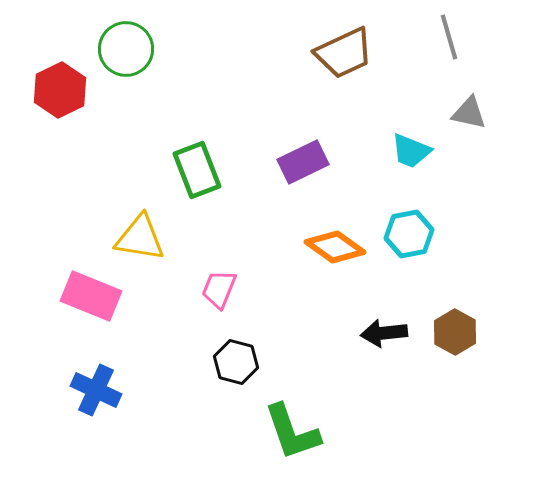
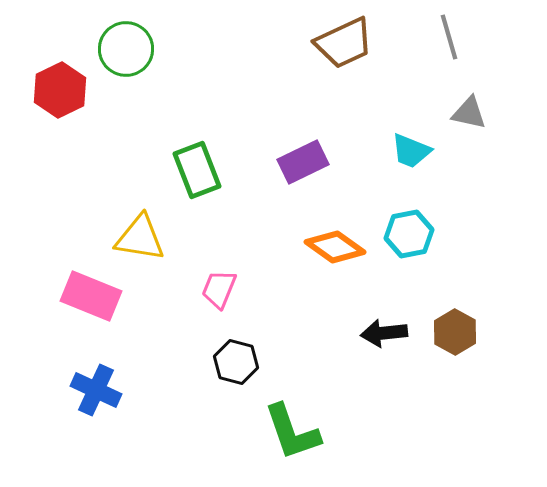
brown trapezoid: moved 10 px up
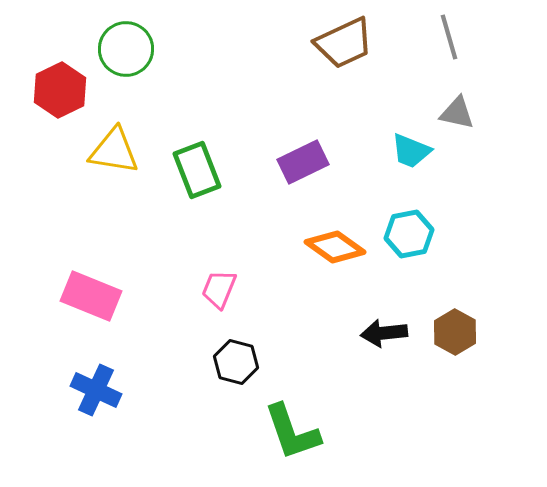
gray triangle: moved 12 px left
yellow triangle: moved 26 px left, 87 px up
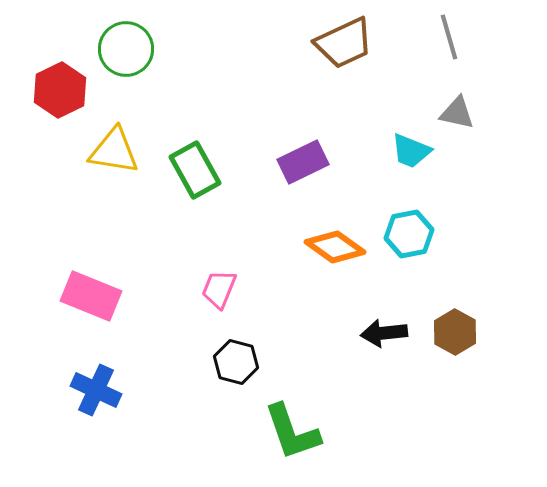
green rectangle: moved 2 px left; rotated 8 degrees counterclockwise
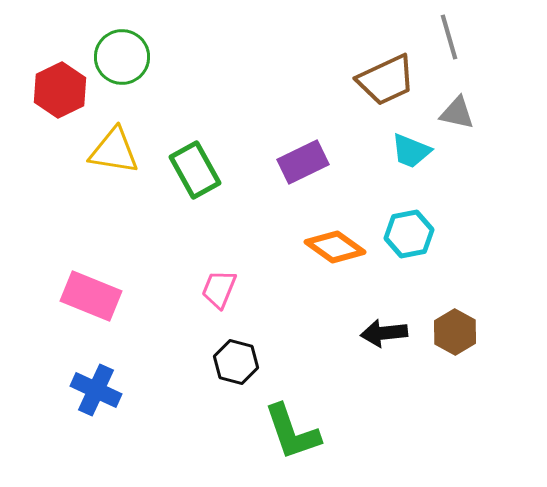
brown trapezoid: moved 42 px right, 37 px down
green circle: moved 4 px left, 8 px down
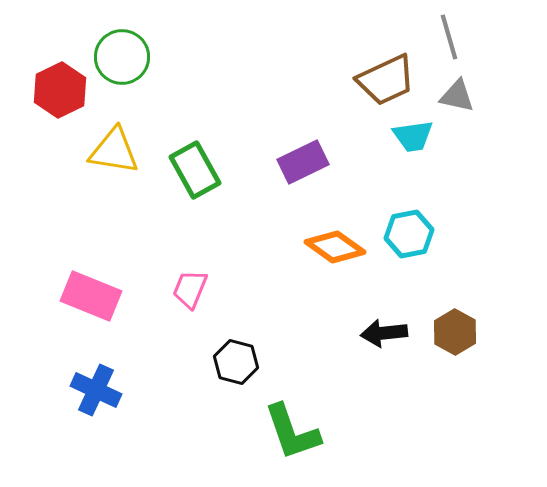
gray triangle: moved 17 px up
cyan trapezoid: moved 2 px right, 15 px up; rotated 30 degrees counterclockwise
pink trapezoid: moved 29 px left
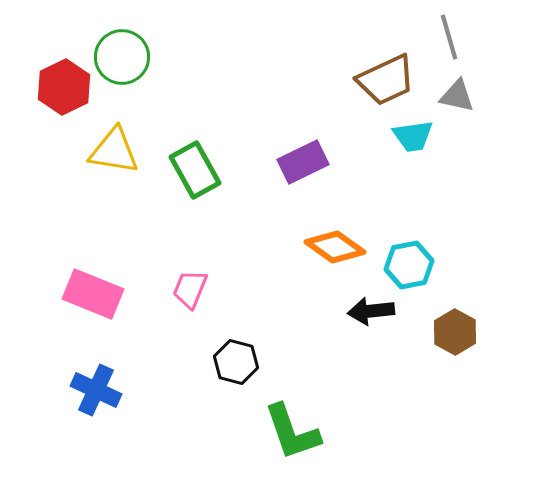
red hexagon: moved 4 px right, 3 px up
cyan hexagon: moved 31 px down
pink rectangle: moved 2 px right, 2 px up
black arrow: moved 13 px left, 22 px up
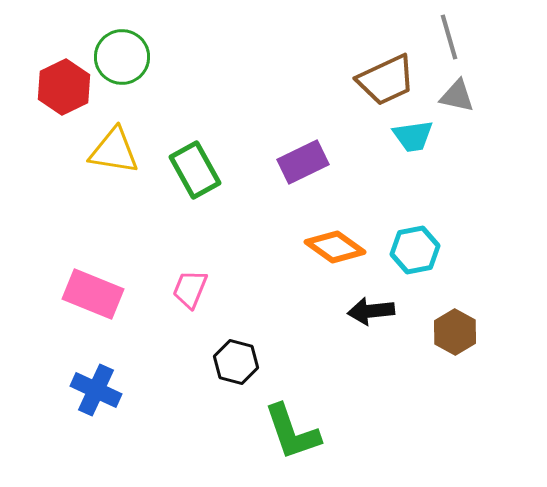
cyan hexagon: moved 6 px right, 15 px up
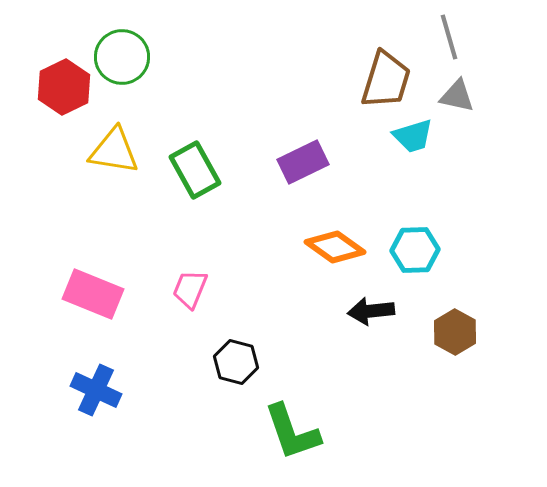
brown trapezoid: rotated 48 degrees counterclockwise
cyan trapezoid: rotated 9 degrees counterclockwise
cyan hexagon: rotated 9 degrees clockwise
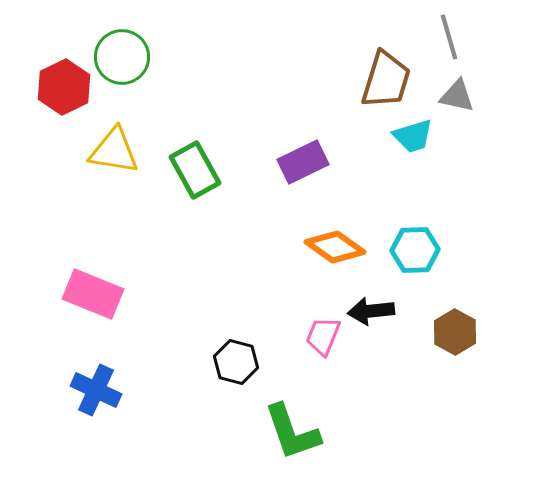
pink trapezoid: moved 133 px right, 47 px down
